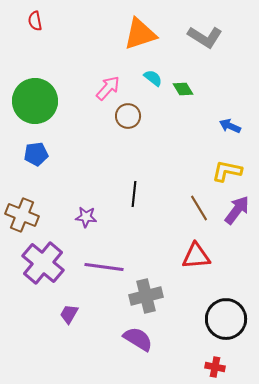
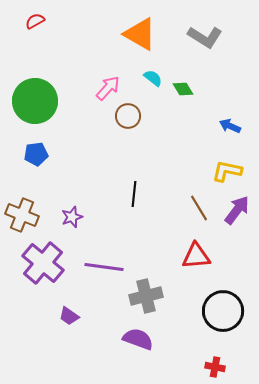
red semicircle: rotated 72 degrees clockwise
orange triangle: rotated 48 degrees clockwise
purple star: moved 14 px left; rotated 25 degrees counterclockwise
purple trapezoid: moved 2 px down; rotated 85 degrees counterclockwise
black circle: moved 3 px left, 8 px up
purple semicircle: rotated 12 degrees counterclockwise
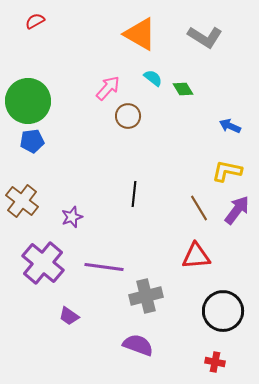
green circle: moved 7 px left
blue pentagon: moved 4 px left, 13 px up
brown cross: moved 14 px up; rotated 16 degrees clockwise
purple semicircle: moved 6 px down
red cross: moved 5 px up
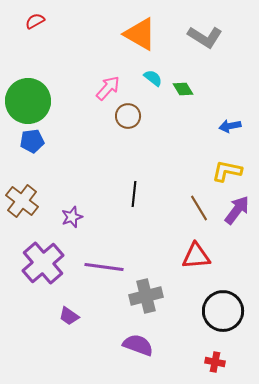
blue arrow: rotated 35 degrees counterclockwise
purple cross: rotated 9 degrees clockwise
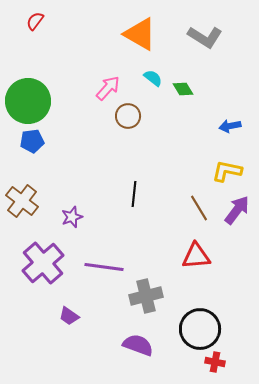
red semicircle: rotated 24 degrees counterclockwise
black circle: moved 23 px left, 18 px down
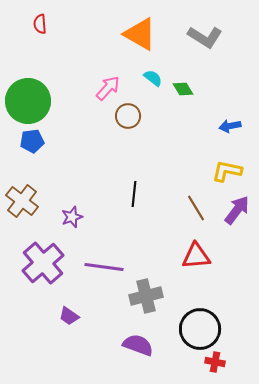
red semicircle: moved 5 px right, 3 px down; rotated 42 degrees counterclockwise
brown line: moved 3 px left
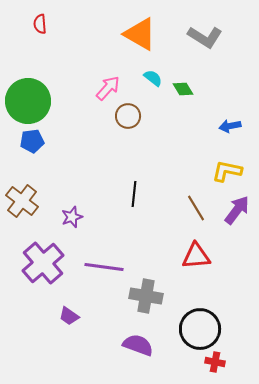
gray cross: rotated 24 degrees clockwise
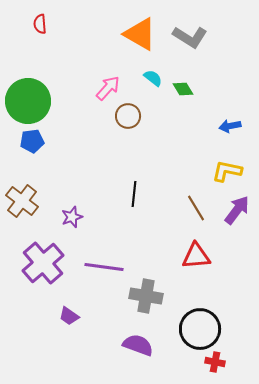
gray L-shape: moved 15 px left
